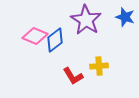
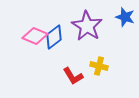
purple star: moved 1 px right, 6 px down
blue diamond: moved 1 px left, 3 px up
yellow cross: rotated 18 degrees clockwise
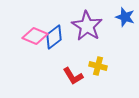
yellow cross: moved 1 px left
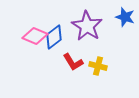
red L-shape: moved 14 px up
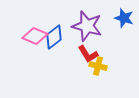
blue star: moved 1 px left, 1 px down
purple star: rotated 16 degrees counterclockwise
red L-shape: moved 15 px right, 8 px up
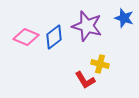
pink diamond: moved 9 px left, 1 px down
red L-shape: moved 3 px left, 26 px down
yellow cross: moved 2 px right, 2 px up
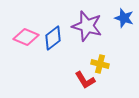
blue diamond: moved 1 px left, 1 px down
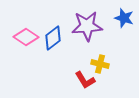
purple star: rotated 20 degrees counterclockwise
pink diamond: rotated 10 degrees clockwise
